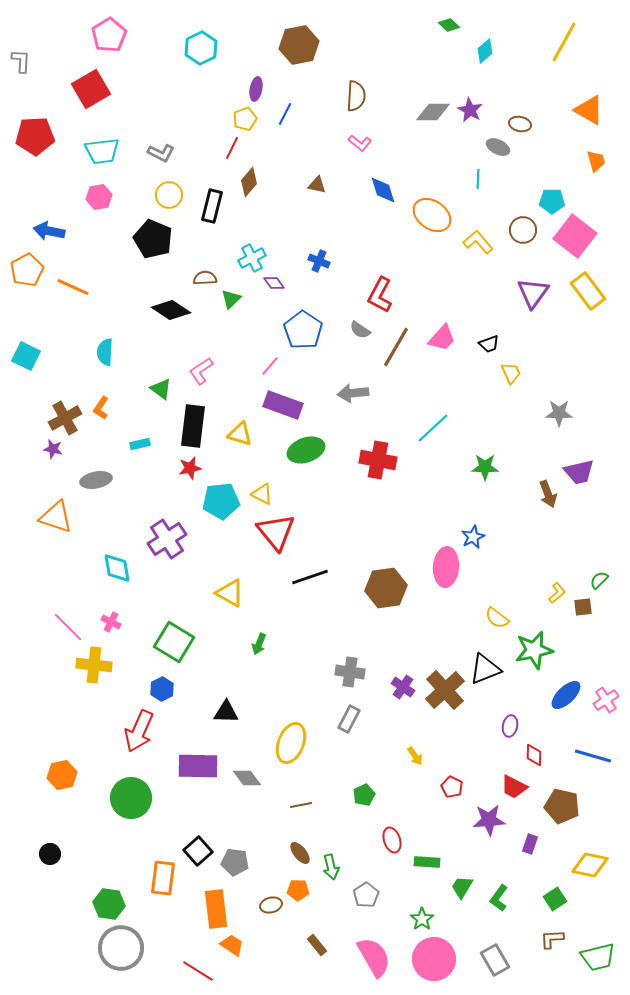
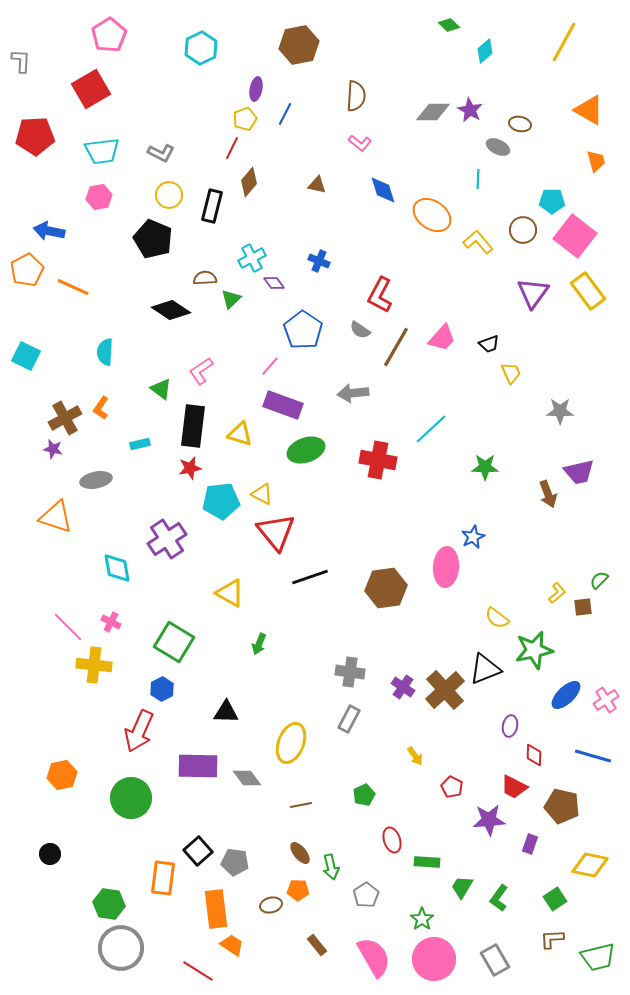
gray star at (559, 413): moved 1 px right, 2 px up
cyan line at (433, 428): moved 2 px left, 1 px down
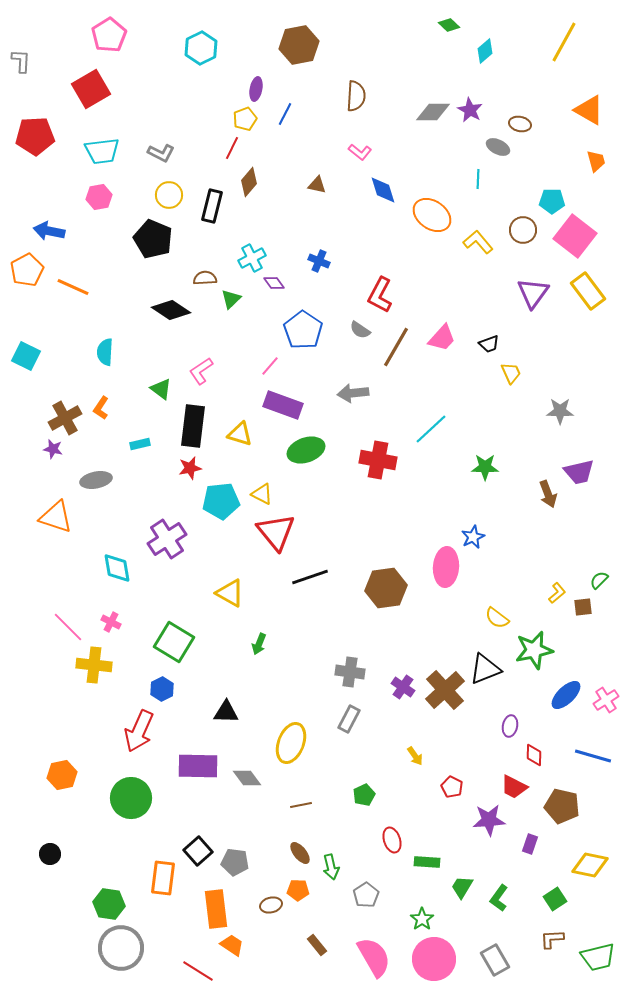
pink L-shape at (360, 143): moved 9 px down
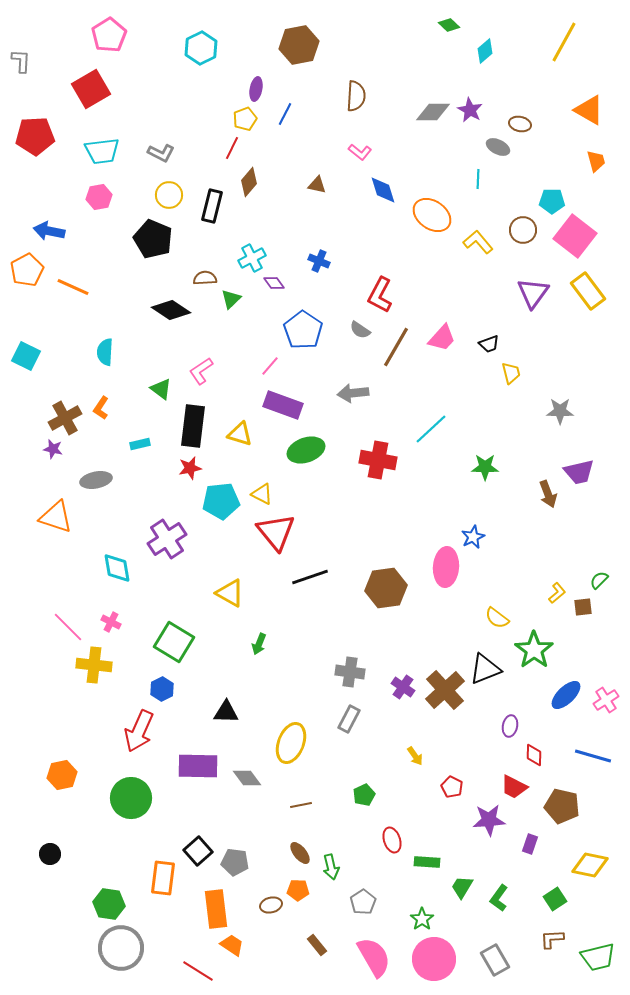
yellow trapezoid at (511, 373): rotated 10 degrees clockwise
green star at (534, 650): rotated 24 degrees counterclockwise
gray pentagon at (366, 895): moved 3 px left, 7 px down
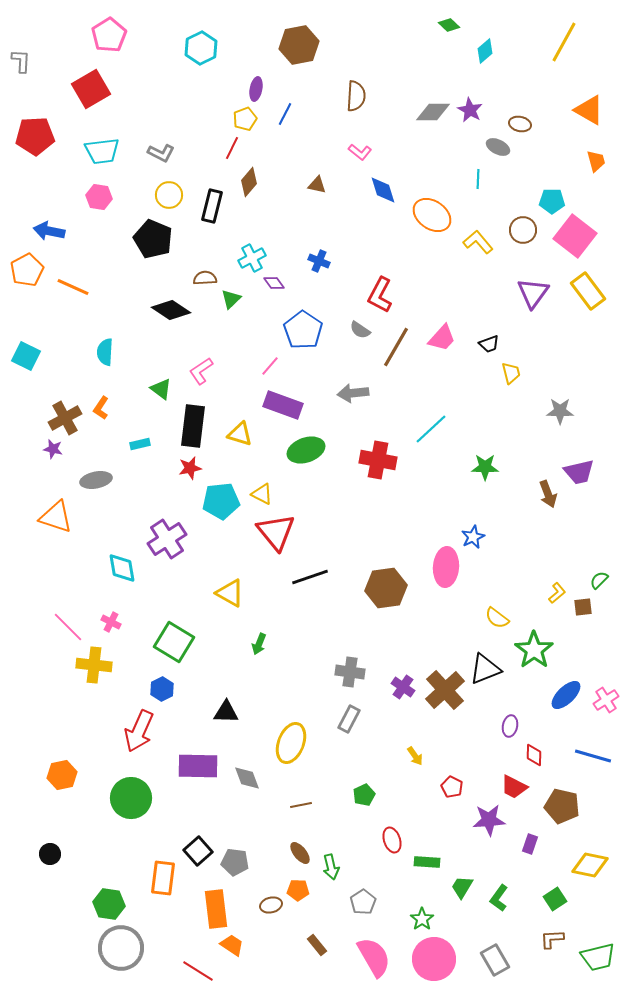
pink hexagon at (99, 197): rotated 20 degrees clockwise
cyan diamond at (117, 568): moved 5 px right
gray diamond at (247, 778): rotated 16 degrees clockwise
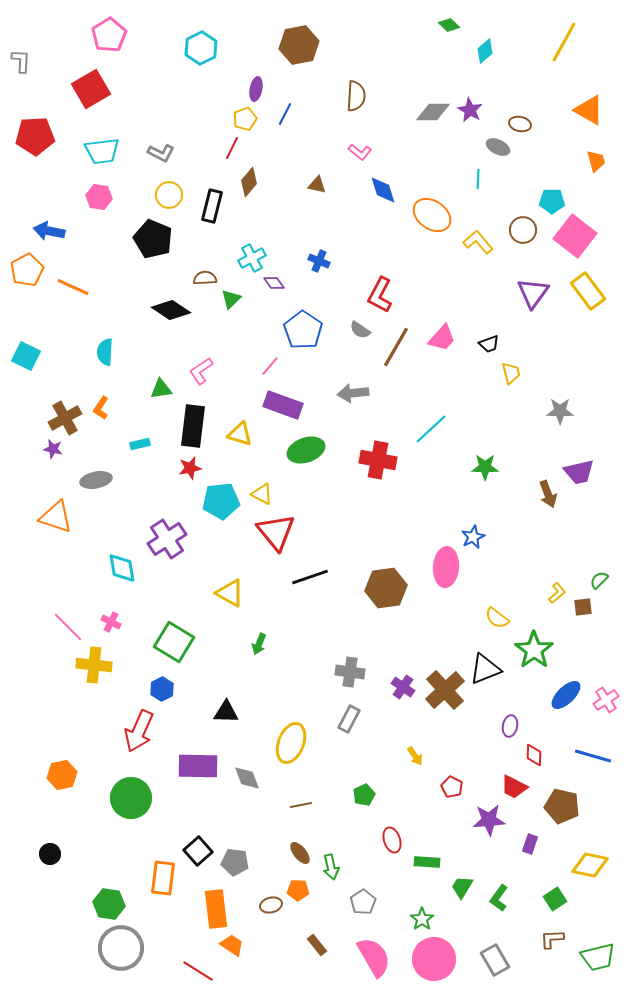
green triangle at (161, 389): rotated 45 degrees counterclockwise
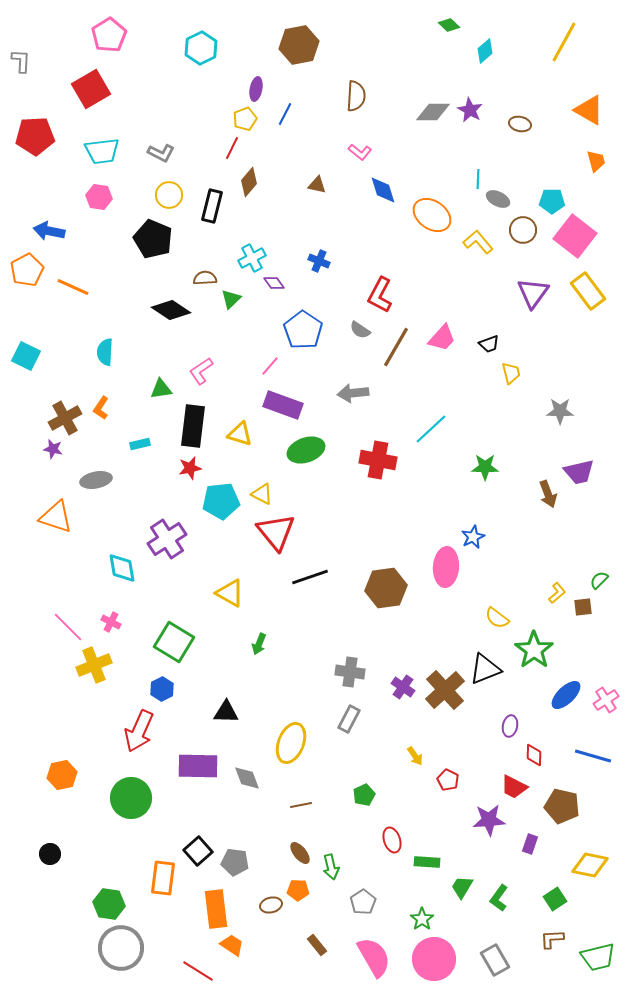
gray ellipse at (498, 147): moved 52 px down
yellow cross at (94, 665): rotated 28 degrees counterclockwise
red pentagon at (452, 787): moved 4 px left, 7 px up
